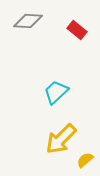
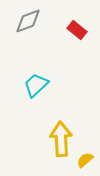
gray diamond: rotated 24 degrees counterclockwise
cyan trapezoid: moved 20 px left, 7 px up
yellow arrow: rotated 132 degrees clockwise
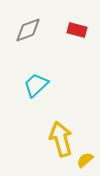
gray diamond: moved 9 px down
red rectangle: rotated 24 degrees counterclockwise
yellow arrow: rotated 12 degrees counterclockwise
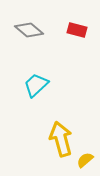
gray diamond: moved 1 px right; rotated 60 degrees clockwise
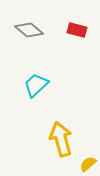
yellow semicircle: moved 3 px right, 4 px down
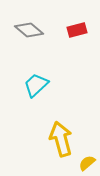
red rectangle: rotated 30 degrees counterclockwise
yellow semicircle: moved 1 px left, 1 px up
